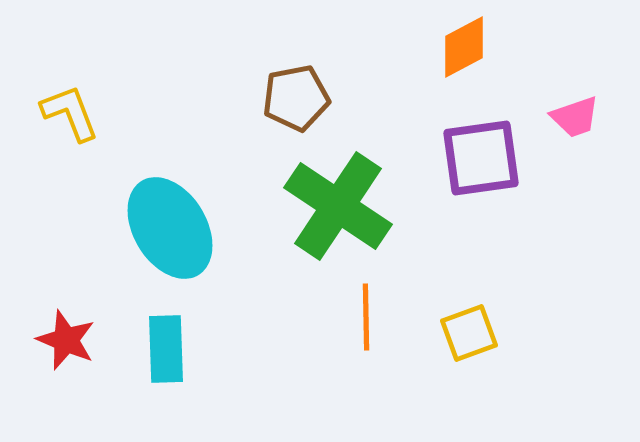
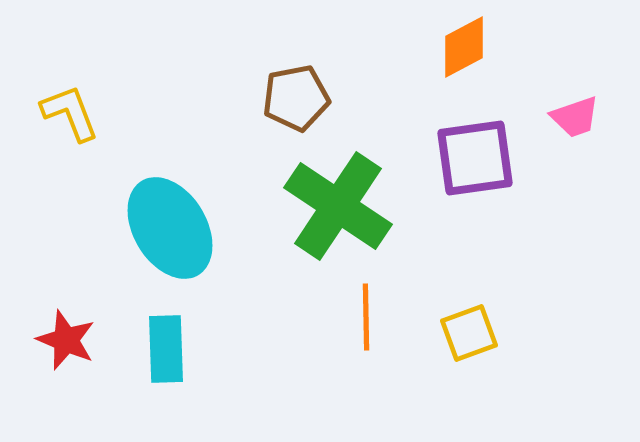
purple square: moved 6 px left
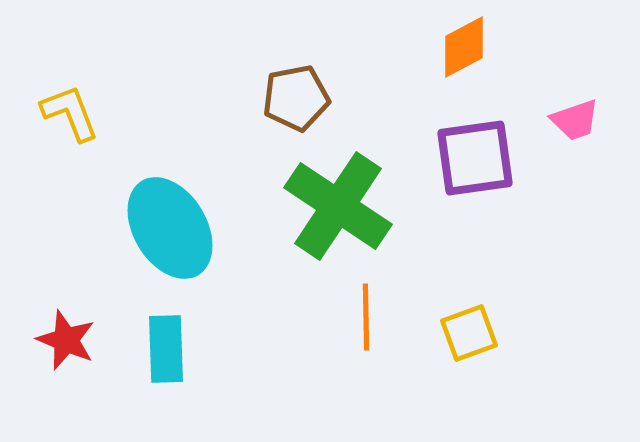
pink trapezoid: moved 3 px down
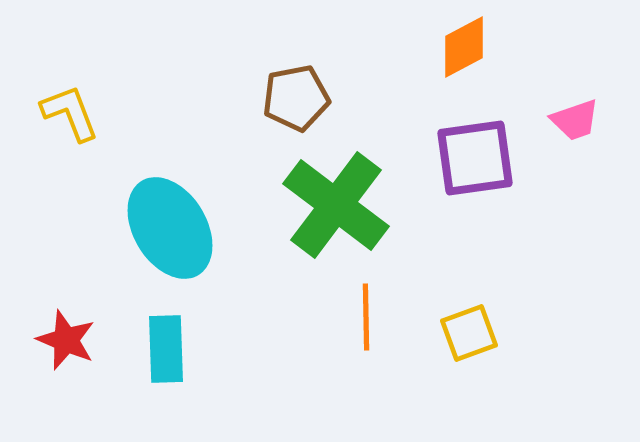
green cross: moved 2 px left, 1 px up; rotated 3 degrees clockwise
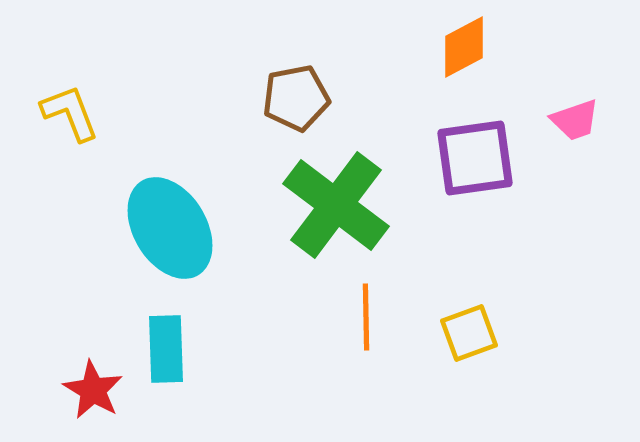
red star: moved 27 px right, 50 px down; rotated 8 degrees clockwise
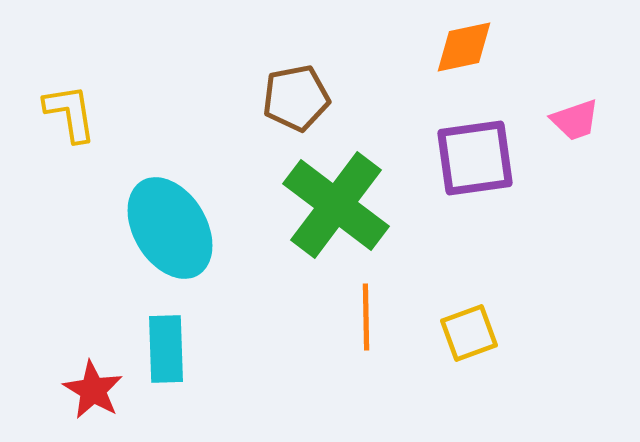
orange diamond: rotated 16 degrees clockwise
yellow L-shape: rotated 12 degrees clockwise
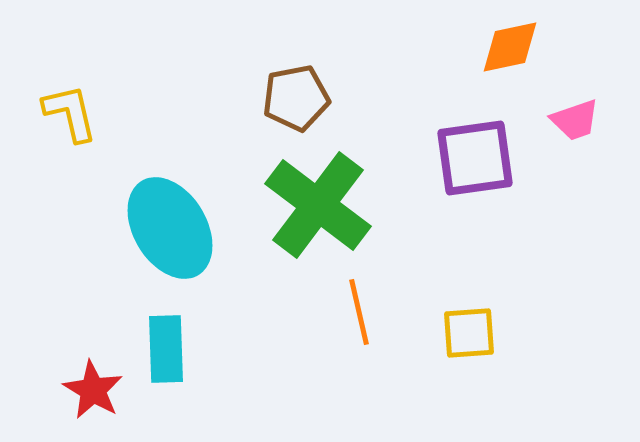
orange diamond: moved 46 px right
yellow L-shape: rotated 4 degrees counterclockwise
green cross: moved 18 px left
orange line: moved 7 px left, 5 px up; rotated 12 degrees counterclockwise
yellow square: rotated 16 degrees clockwise
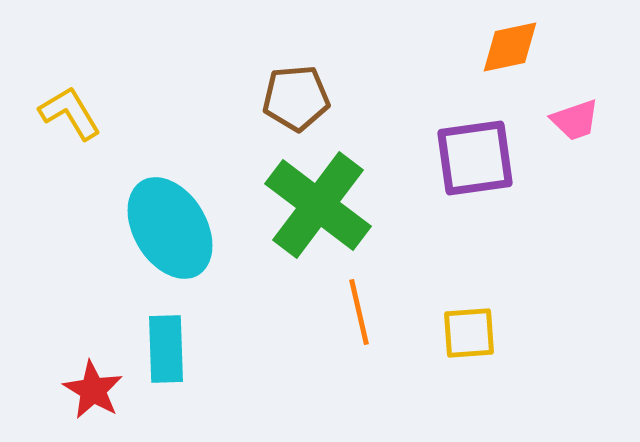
brown pentagon: rotated 6 degrees clockwise
yellow L-shape: rotated 18 degrees counterclockwise
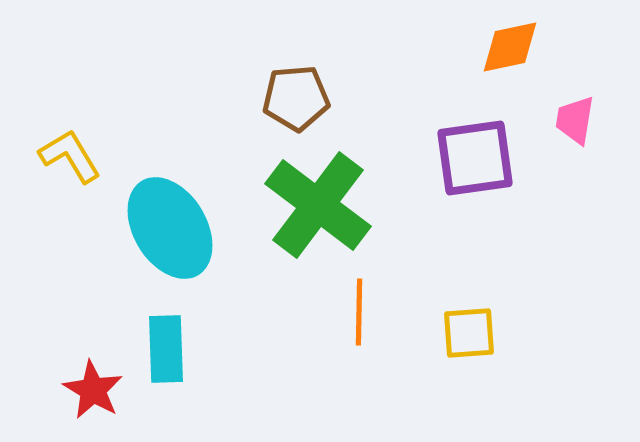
yellow L-shape: moved 43 px down
pink trapezoid: rotated 118 degrees clockwise
orange line: rotated 14 degrees clockwise
